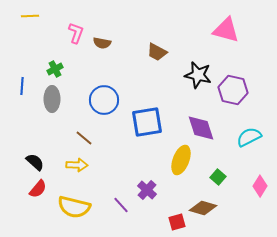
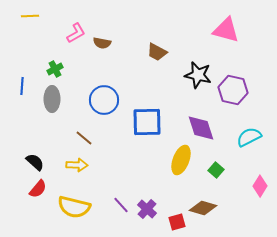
pink L-shape: rotated 40 degrees clockwise
blue square: rotated 8 degrees clockwise
green square: moved 2 px left, 7 px up
purple cross: moved 19 px down
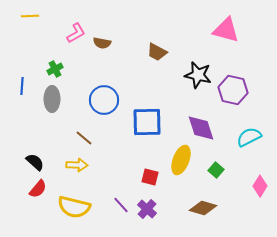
red square: moved 27 px left, 45 px up; rotated 30 degrees clockwise
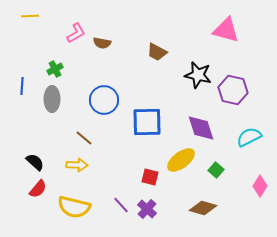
yellow ellipse: rotated 32 degrees clockwise
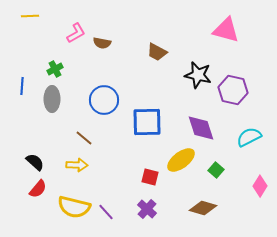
purple line: moved 15 px left, 7 px down
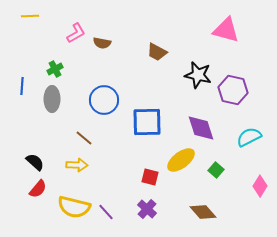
brown diamond: moved 4 px down; rotated 32 degrees clockwise
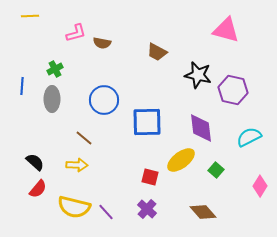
pink L-shape: rotated 15 degrees clockwise
purple diamond: rotated 12 degrees clockwise
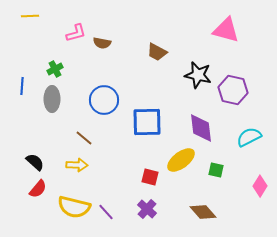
green square: rotated 28 degrees counterclockwise
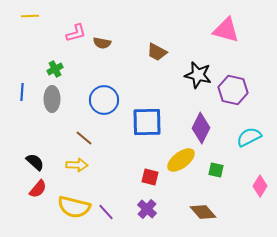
blue line: moved 6 px down
purple diamond: rotated 32 degrees clockwise
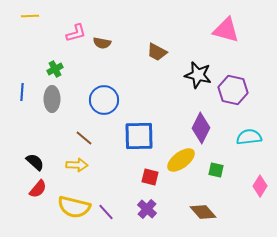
blue square: moved 8 px left, 14 px down
cyan semicircle: rotated 20 degrees clockwise
